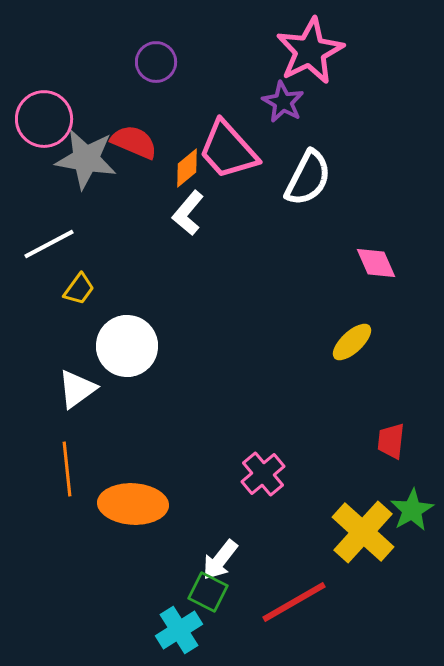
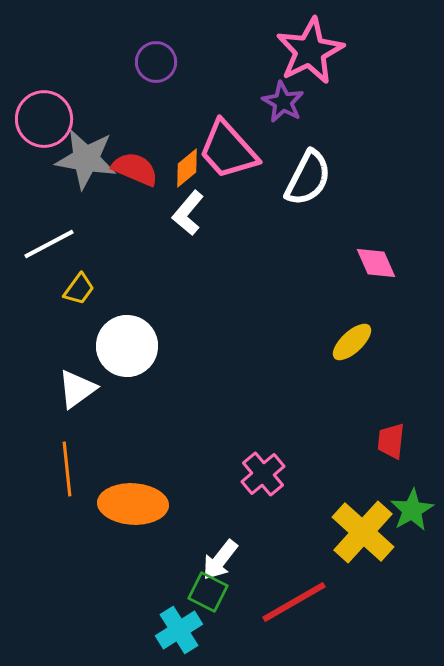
red semicircle: moved 1 px right, 27 px down
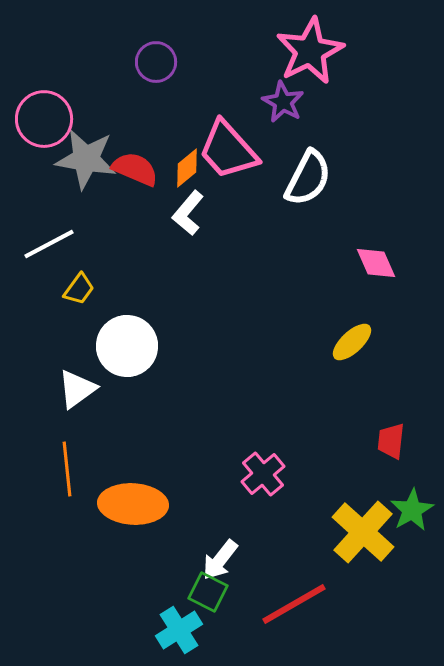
red line: moved 2 px down
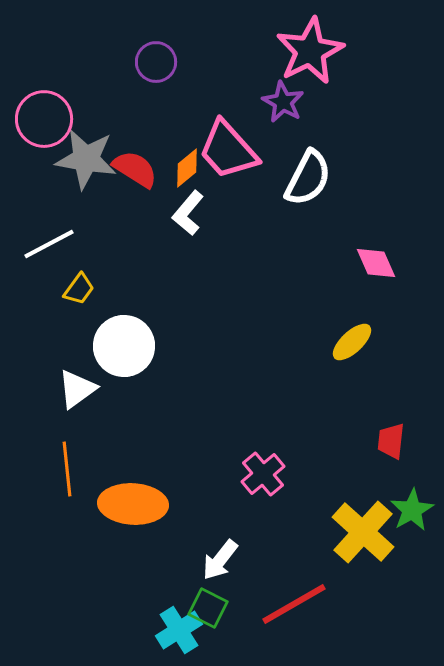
red semicircle: rotated 9 degrees clockwise
white circle: moved 3 px left
green square: moved 16 px down
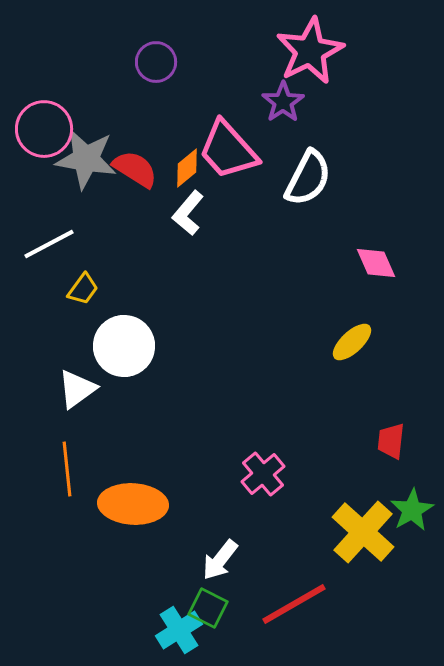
purple star: rotated 9 degrees clockwise
pink circle: moved 10 px down
yellow trapezoid: moved 4 px right
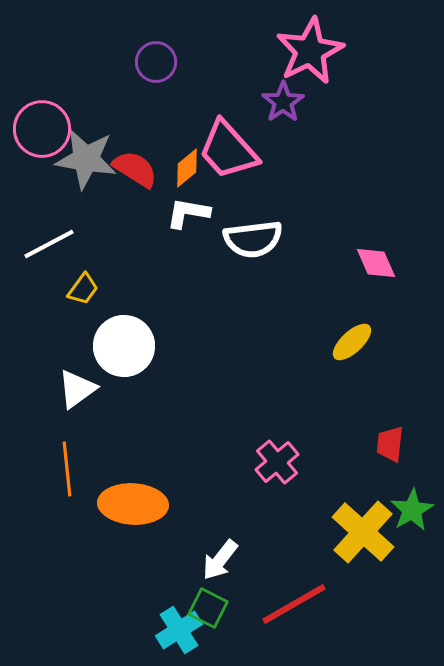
pink circle: moved 2 px left
white semicircle: moved 55 px left, 61 px down; rotated 56 degrees clockwise
white L-shape: rotated 60 degrees clockwise
red trapezoid: moved 1 px left, 3 px down
pink cross: moved 14 px right, 12 px up
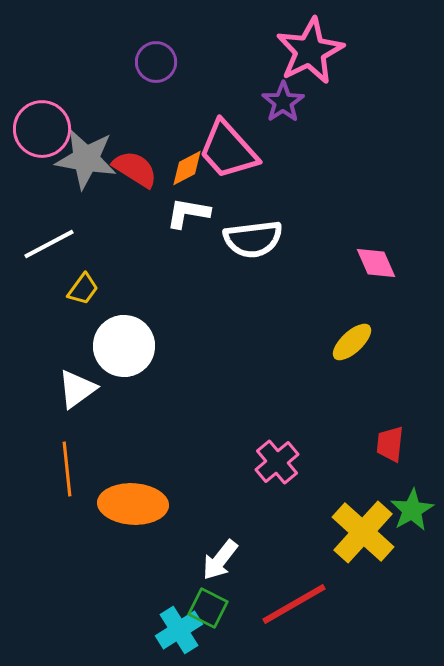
orange diamond: rotated 12 degrees clockwise
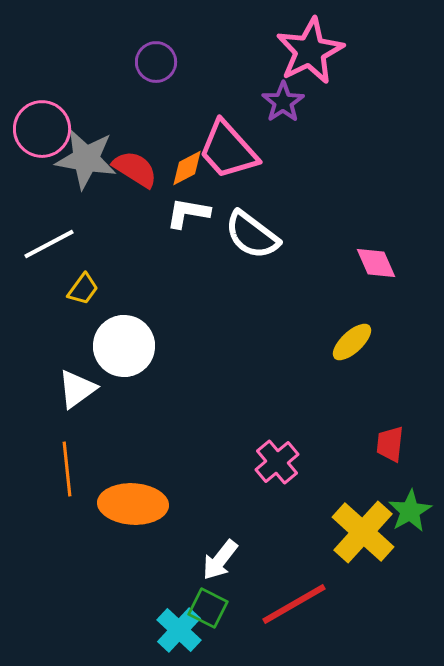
white semicircle: moved 1 px left, 4 px up; rotated 44 degrees clockwise
green star: moved 2 px left, 1 px down
cyan cross: rotated 15 degrees counterclockwise
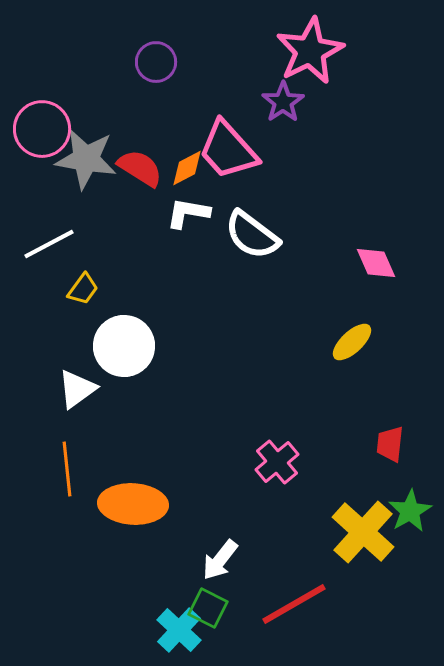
red semicircle: moved 5 px right, 1 px up
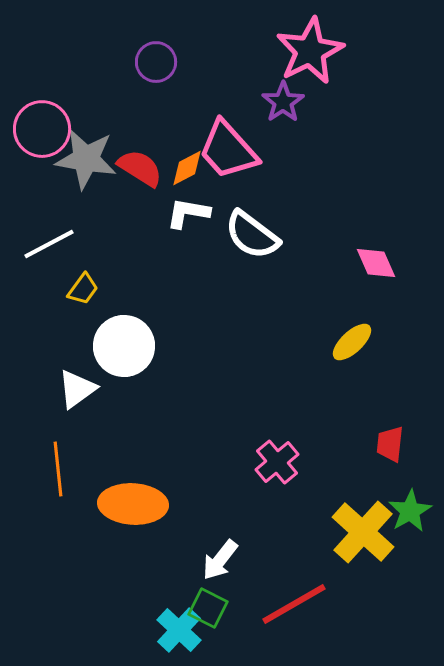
orange line: moved 9 px left
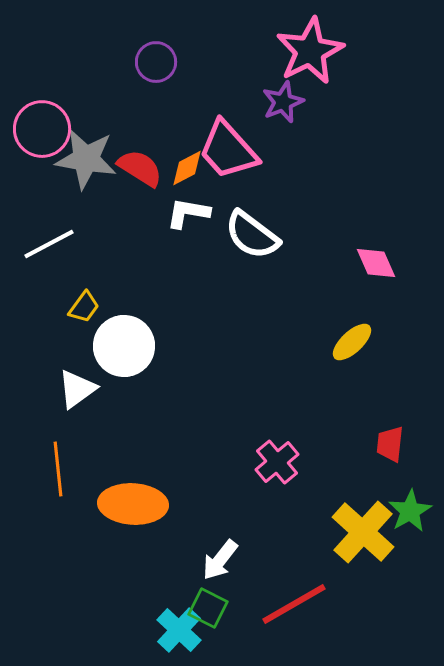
purple star: rotated 12 degrees clockwise
yellow trapezoid: moved 1 px right, 18 px down
